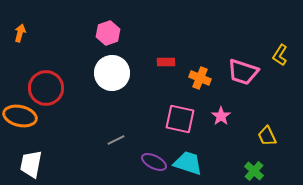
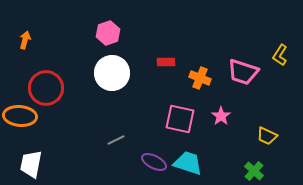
orange arrow: moved 5 px right, 7 px down
orange ellipse: rotated 8 degrees counterclockwise
yellow trapezoid: rotated 40 degrees counterclockwise
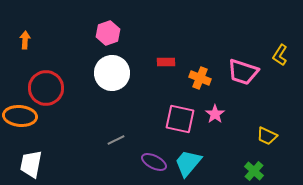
orange arrow: rotated 12 degrees counterclockwise
pink star: moved 6 px left, 2 px up
cyan trapezoid: rotated 68 degrees counterclockwise
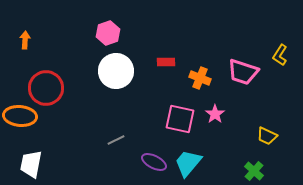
white circle: moved 4 px right, 2 px up
